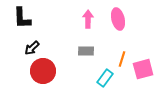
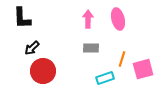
gray rectangle: moved 5 px right, 3 px up
cyan rectangle: rotated 36 degrees clockwise
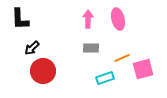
black L-shape: moved 2 px left, 1 px down
orange line: moved 1 px up; rotated 49 degrees clockwise
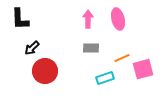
red circle: moved 2 px right
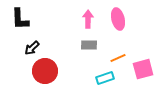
gray rectangle: moved 2 px left, 3 px up
orange line: moved 4 px left
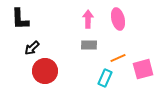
cyan rectangle: rotated 48 degrees counterclockwise
